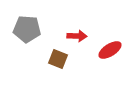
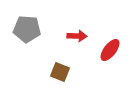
red ellipse: rotated 20 degrees counterclockwise
brown square: moved 2 px right, 13 px down
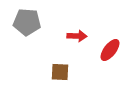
gray pentagon: moved 7 px up
brown square: rotated 18 degrees counterclockwise
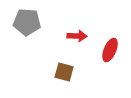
red ellipse: rotated 15 degrees counterclockwise
brown square: moved 4 px right; rotated 12 degrees clockwise
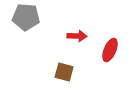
gray pentagon: moved 1 px left, 5 px up
